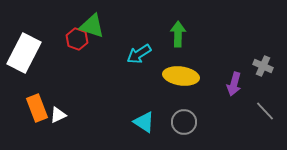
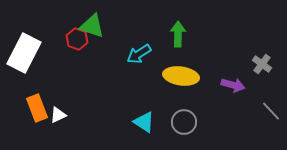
gray cross: moved 1 px left, 2 px up; rotated 12 degrees clockwise
purple arrow: moved 1 px left, 1 px down; rotated 90 degrees counterclockwise
gray line: moved 6 px right
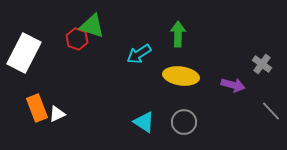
white triangle: moved 1 px left, 1 px up
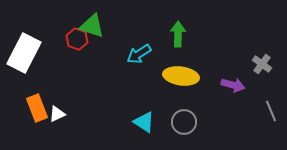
gray line: rotated 20 degrees clockwise
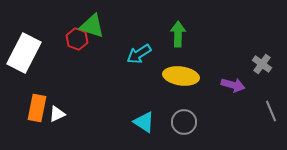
orange rectangle: rotated 32 degrees clockwise
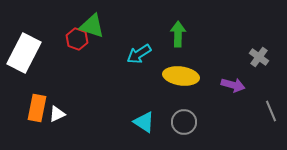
gray cross: moved 3 px left, 7 px up
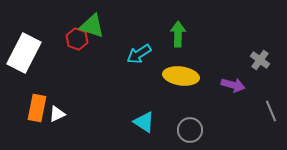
gray cross: moved 1 px right, 3 px down
gray circle: moved 6 px right, 8 px down
